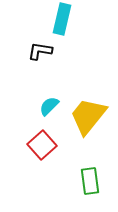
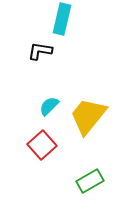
green rectangle: rotated 68 degrees clockwise
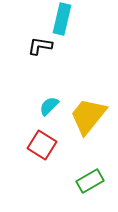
black L-shape: moved 5 px up
red square: rotated 16 degrees counterclockwise
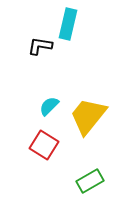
cyan rectangle: moved 6 px right, 5 px down
red square: moved 2 px right
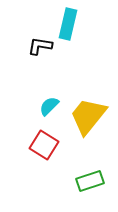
green rectangle: rotated 12 degrees clockwise
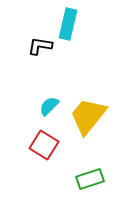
green rectangle: moved 2 px up
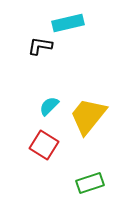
cyan rectangle: moved 1 px up; rotated 64 degrees clockwise
green rectangle: moved 4 px down
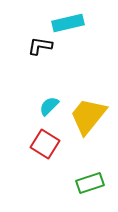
red square: moved 1 px right, 1 px up
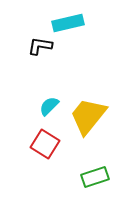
green rectangle: moved 5 px right, 6 px up
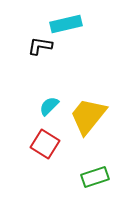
cyan rectangle: moved 2 px left, 1 px down
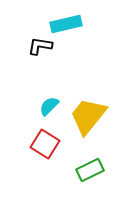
green rectangle: moved 5 px left, 7 px up; rotated 8 degrees counterclockwise
